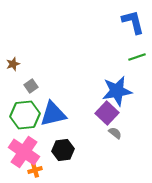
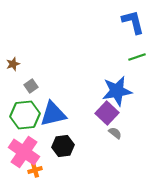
black hexagon: moved 4 px up
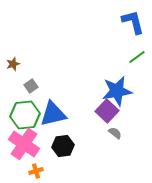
green line: rotated 18 degrees counterclockwise
purple square: moved 2 px up
pink cross: moved 8 px up
orange cross: moved 1 px right, 1 px down
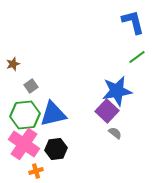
black hexagon: moved 7 px left, 3 px down
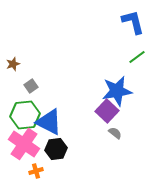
blue triangle: moved 4 px left, 8 px down; rotated 40 degrees clockwise
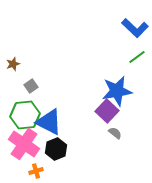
blue L-shape: moved 2 px right, 6 px down; rotated 148 degrees clockwise
black hexagon: rotated 15 degrees counterclockwise
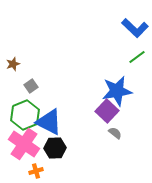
green hexagon: rotated 16 degrees counterclockwise
black hexagon: moved 1 px left, 1 px up; rotated 20 degrees clockwise
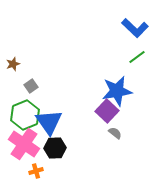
blue triangle: rotated 28 degrees clockwise
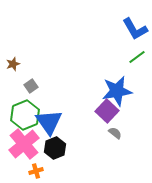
blue L-shape: moved 1 px down; rotated 16 degrees clockwise
pink cross: rotated 16 degrees clockwise
black hexagon: rotated 20 degrees counterclockwise
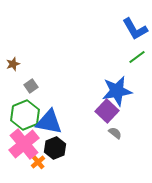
blue triangle: rotated 44 degrees counterclockwise
orange cross: moved 2 px right, 9 px up; rotated 24 degrees counterclockwise
